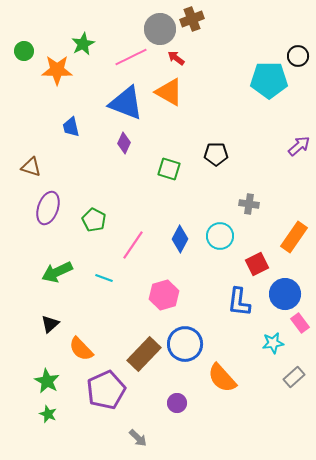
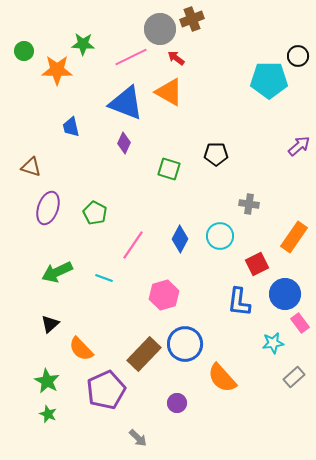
green star at (83, 44): rotated 30 degrees clockwise
green pentagon at (94, 220): moved 1 px right, 7 px up
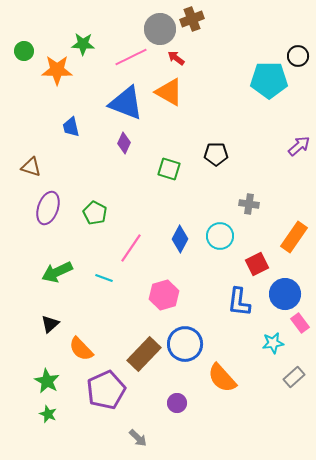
pink line at (133, 245): moved 2 px left, 3 px down
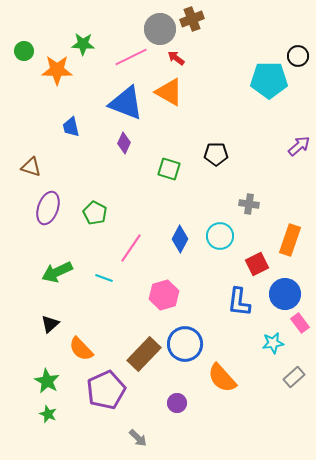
orange rectangle at (294, 237): moved 4 px left, 3 px down; rotated 16 degrees counterclockwise
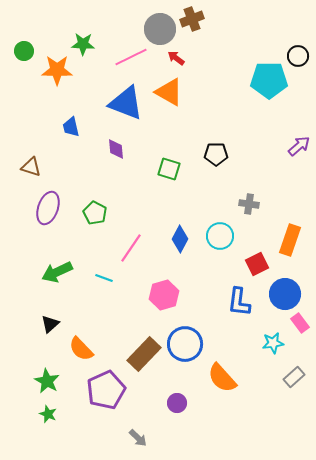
purple diamond at (124, 143): moved 8 px left, 6 px down; rotated 30 degrees counterclockwise
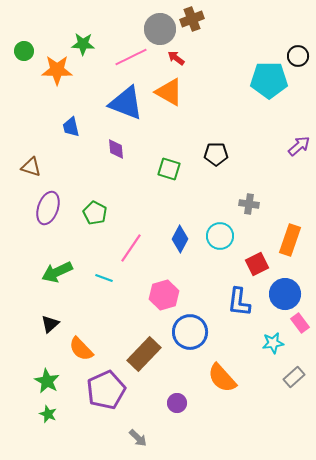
blue circle at (185, 344): moved 5 px right, 12 px up
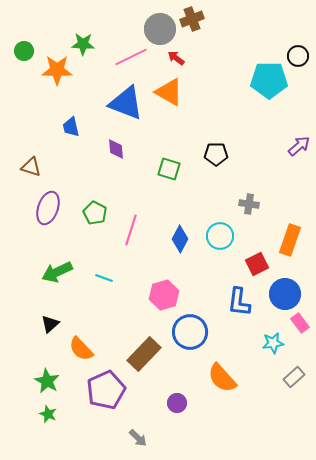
pink line at (131, 248): moved 18 px up; rotated 16 degrees counterclockwise
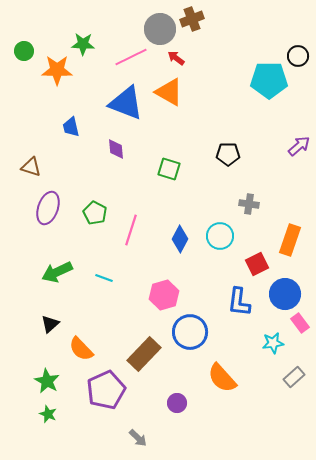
black pentagon at (216, 154): moved 12 px right
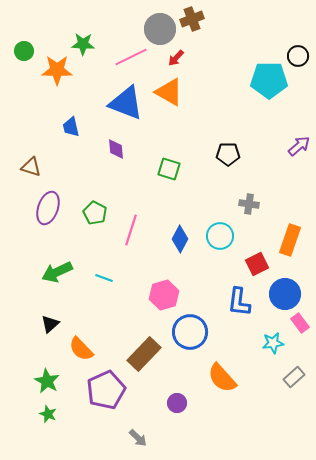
red arrow at (176, 58): rotated 84 degrees counterclockwise
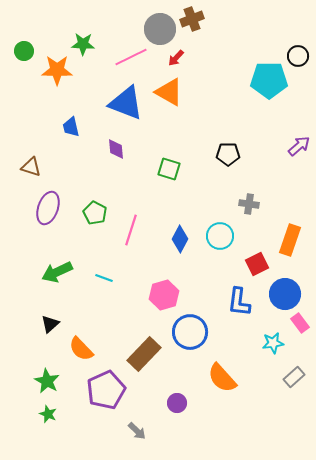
gray arrow at (138, 438): moved 1 px left, 7 px up
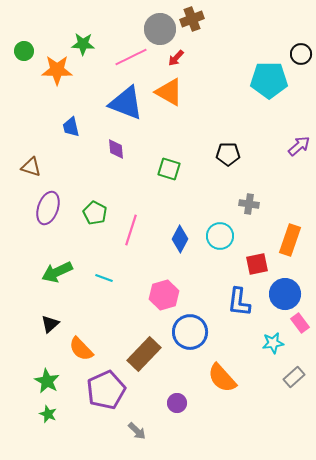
black circle at (298, 56): moved 3 px right, 2 px up
red square at (257, 264): rotated 15 degrees clockwise
